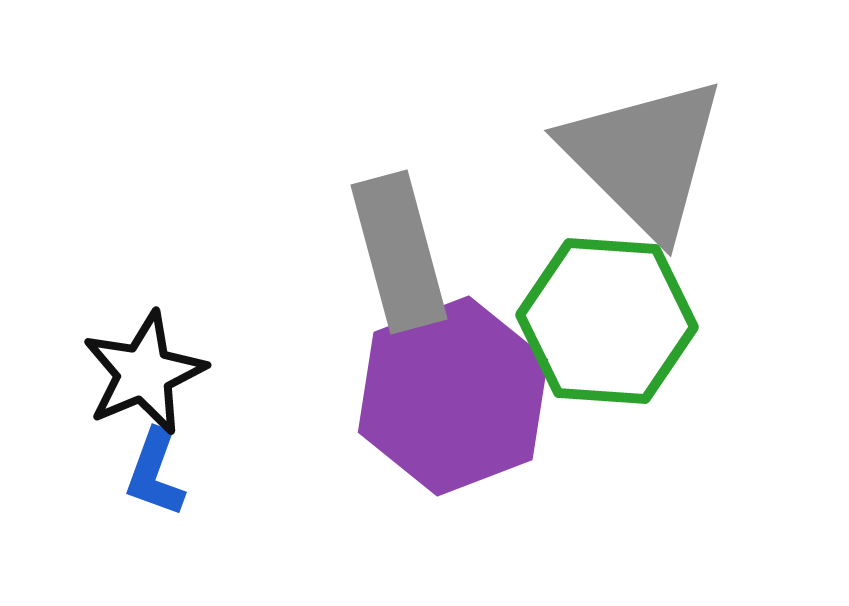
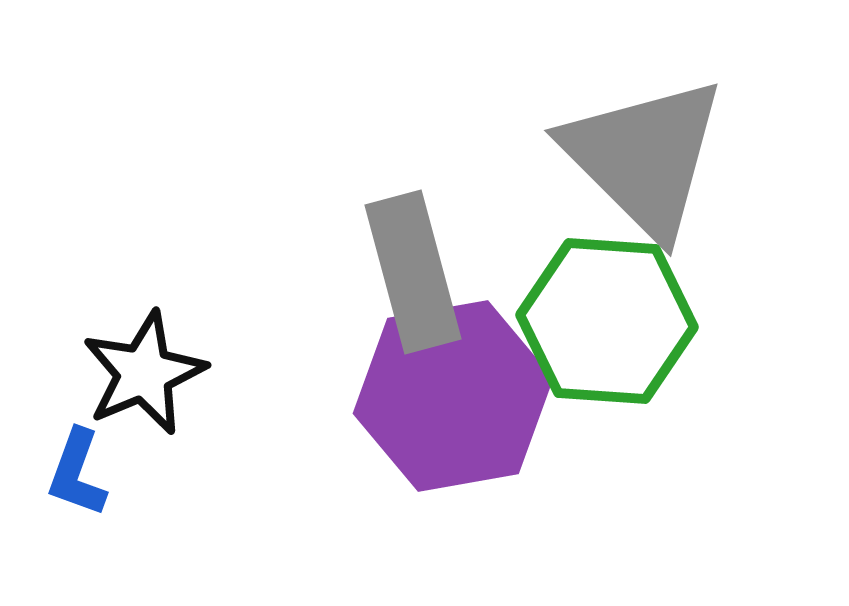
gray rectangle: moved 14 px right, 20 px down
purple hexagon: rotated 11 degrees clockwise
blue L-shape: moved 78 px left
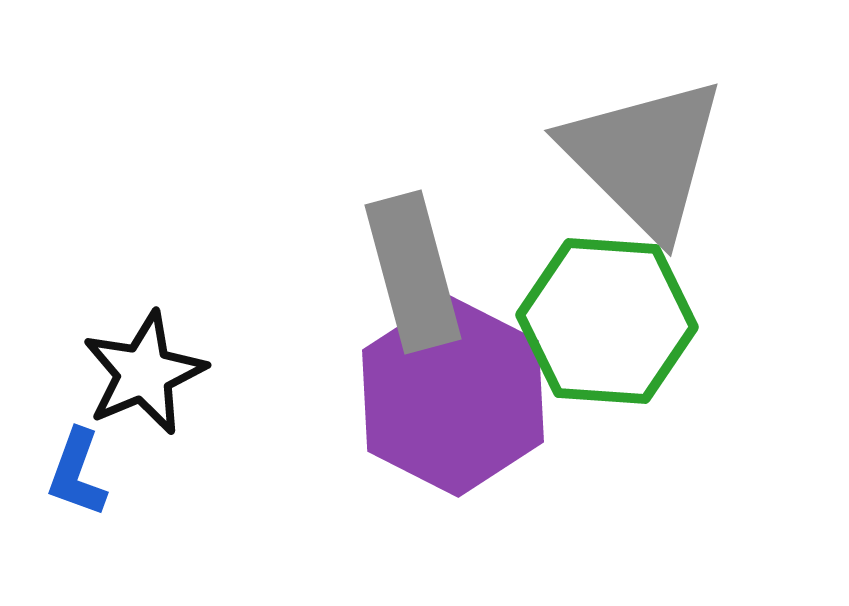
purple hexagon: rotated 23 degrees counterclockwise
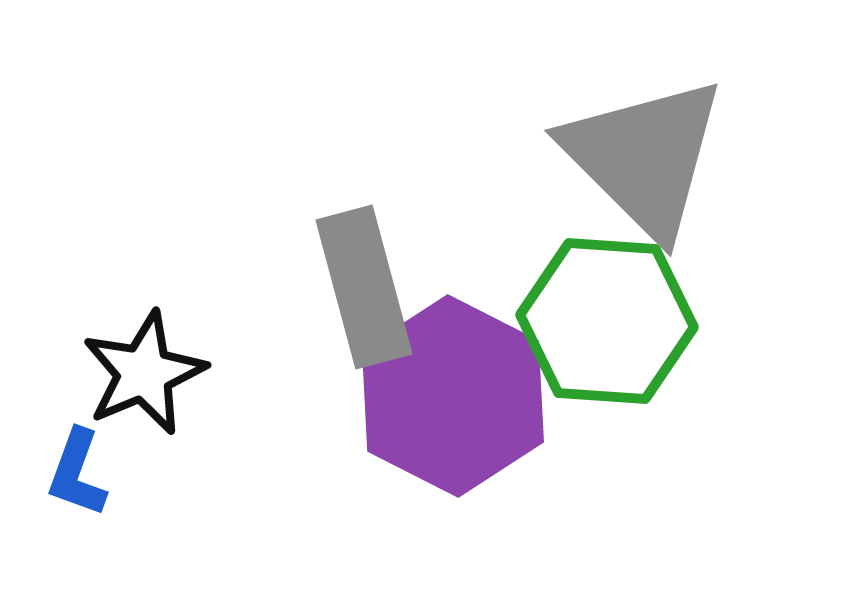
gray rectangle: moved 49 px left, 15 px down
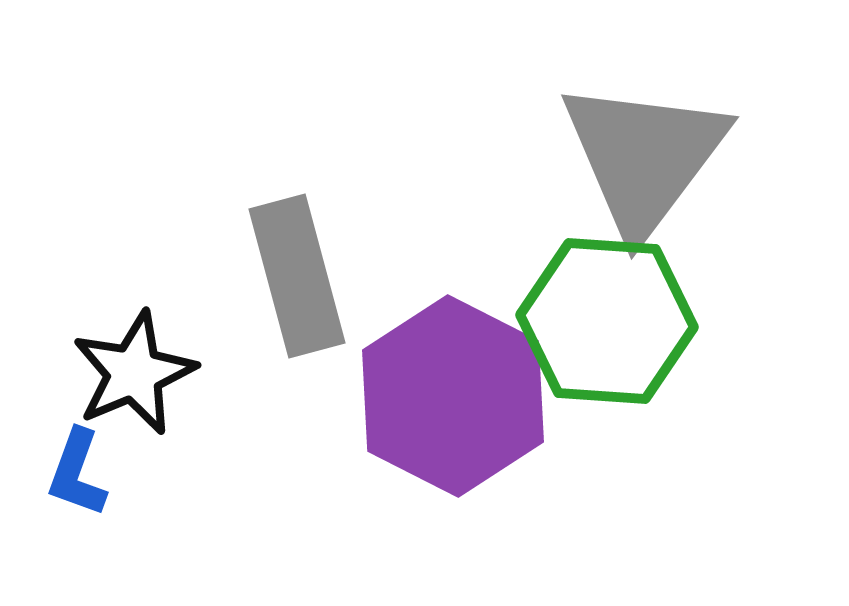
gray triangle: rotated 22 degrees clockwise
gray rectangle: moved 67 px left, 11 px up
black star: moved 10 px left
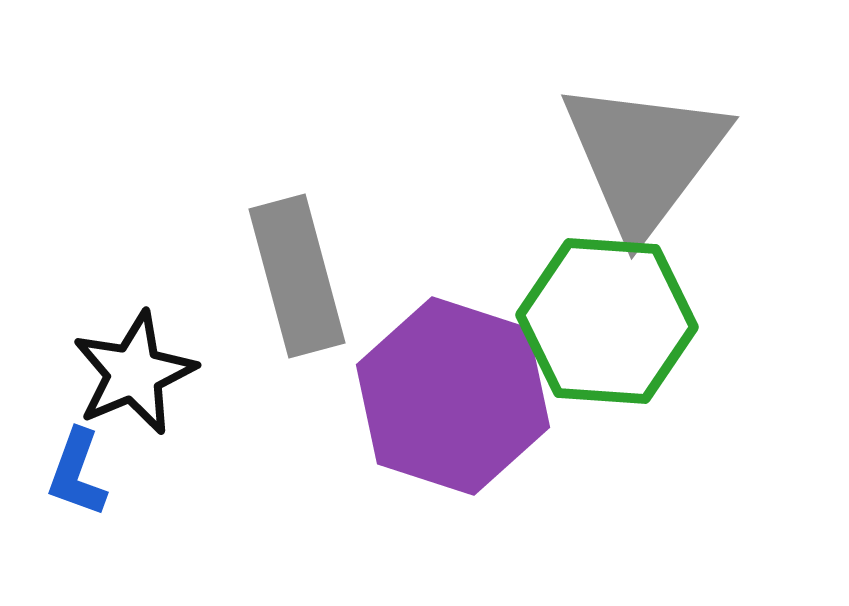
purple hexagon: rotated 9 degrees counterclockwise
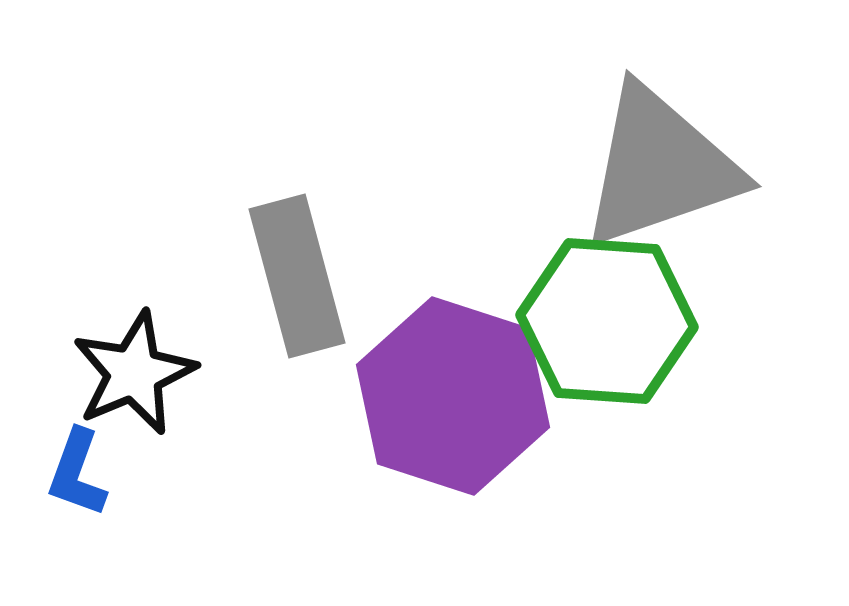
gray triangle: moved 16 px right, 10 px down; rotated 34 degrees clockwise
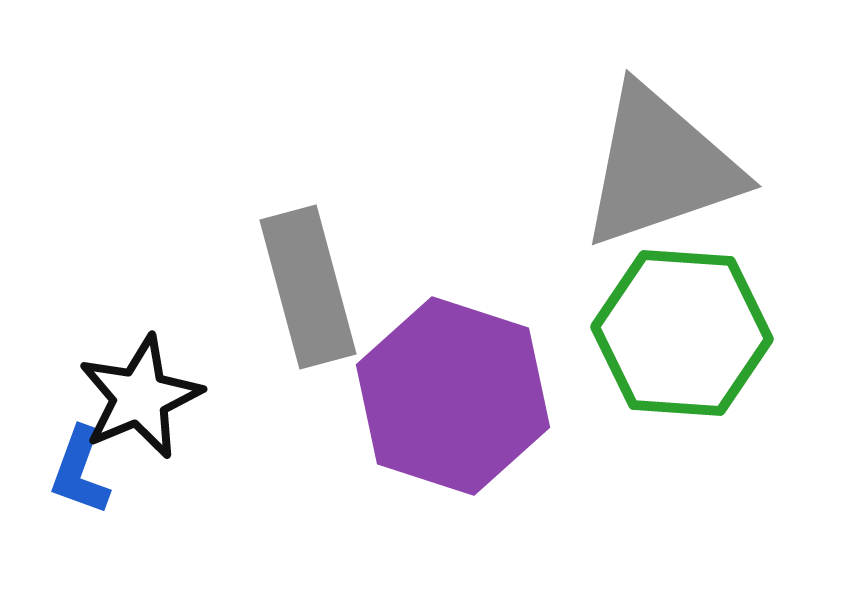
gray rectangle: moved 11 px right, 11 px down
green hexagon: moved 75 px right, 12 px down
black star: moved 6 px right, 24 px down
blue L-shape: moved 3 px right, 2 px up
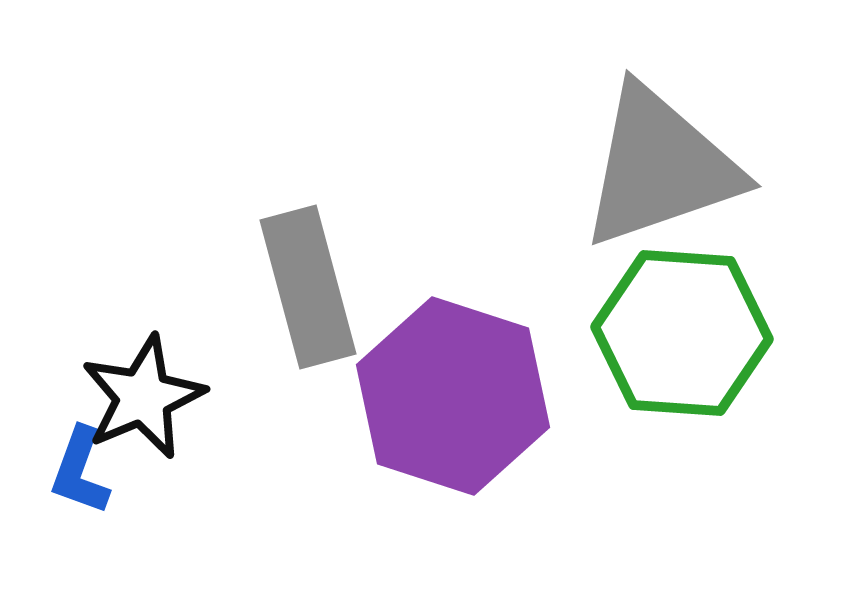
black star: moved 3 px right
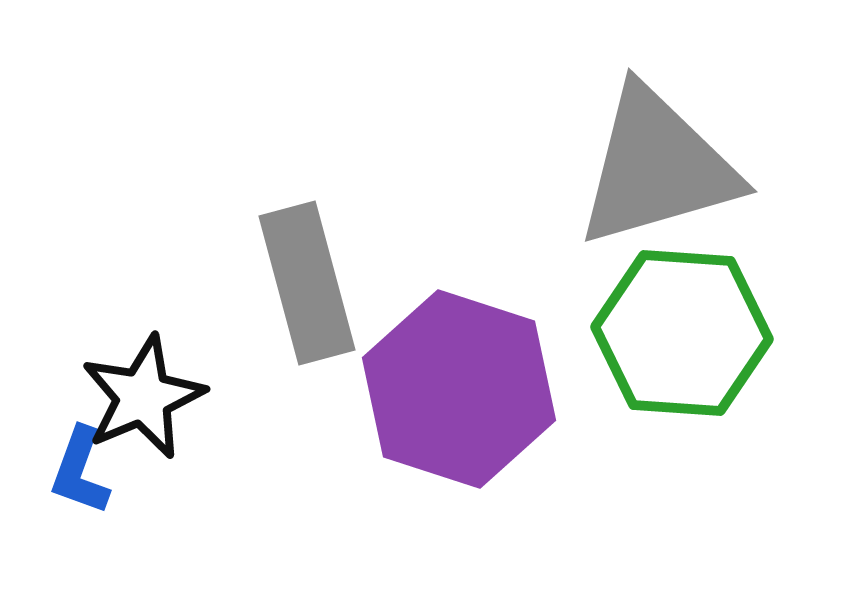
gray triangle: moved 3 px left; rotated 3 degrees clockwise
gray rectangle: moved 1 px left, 4 px up
purple hexagon: moved 6 px right, 7 px up
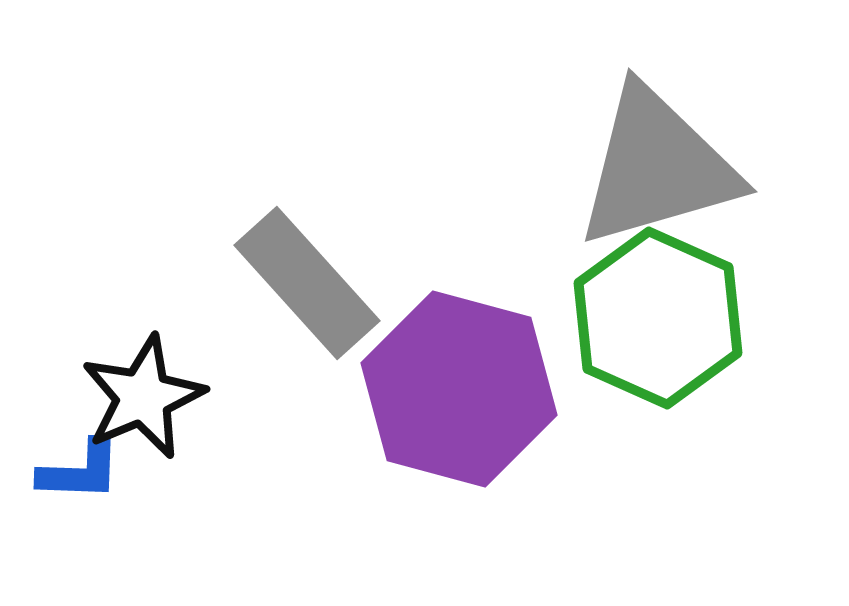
gray rectangle: rotated 27 degrees counterclockwise
green hexagon: moved 24 px left, 15 px up; rotated 20 degrees clockwise
purple hexagon: rotated 3 degrees counterclockwise
blue L-shape: rotated 108 degrees counterclockwise
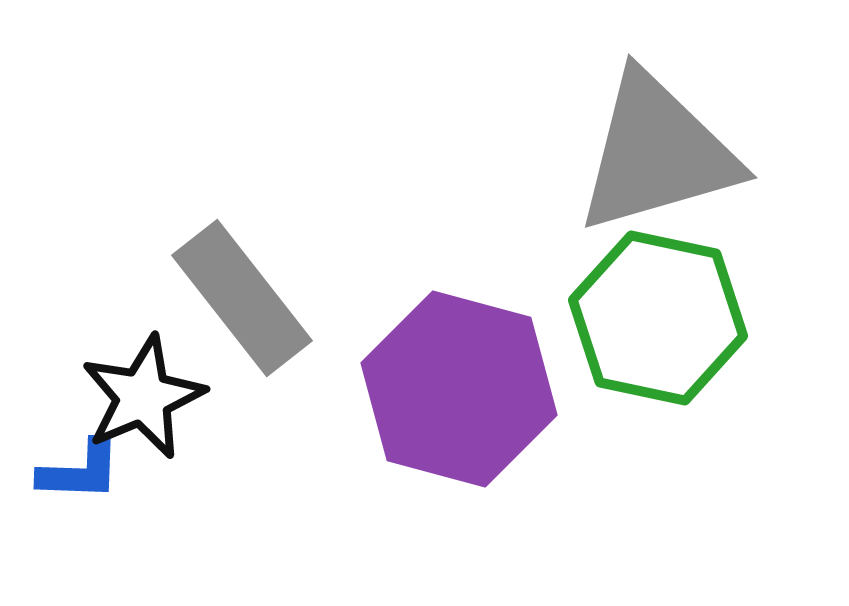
gray triangle: moved 14 px up
gray rectangle: moved 65 px left, 15 px down; rotated 4 degrees clockwise
green hexagon: rotated 12 degrees counterclockwise
